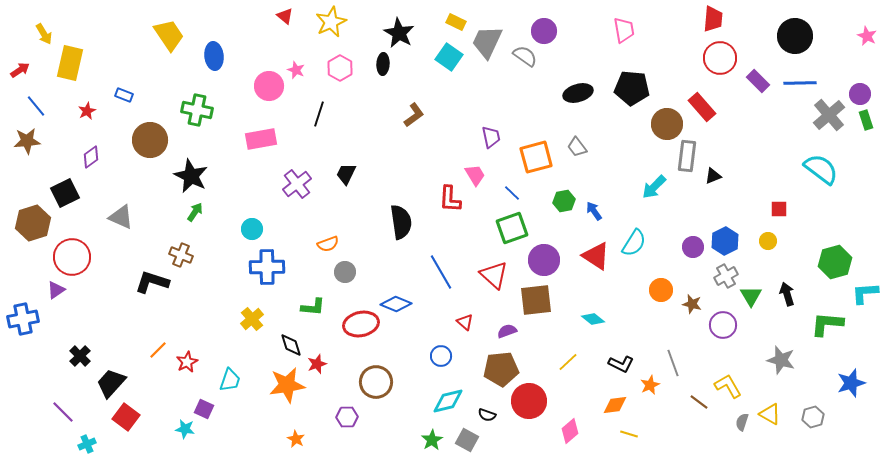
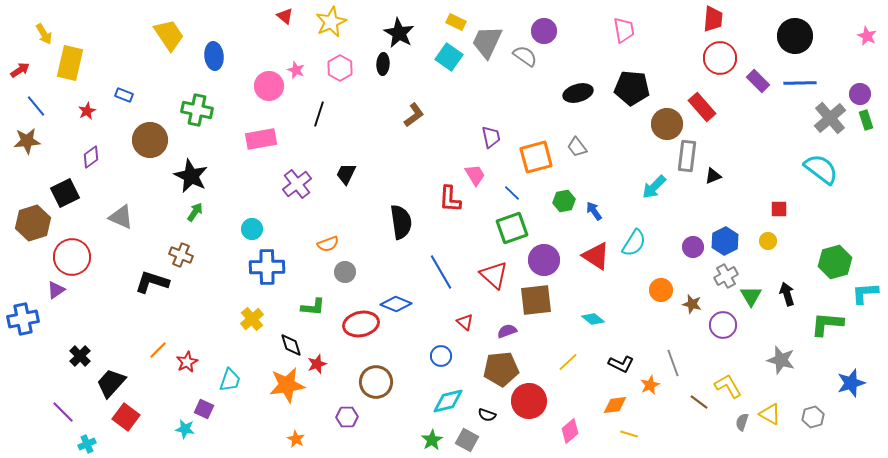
gray cross at (829, 115): moved 1 px right, 3 px down
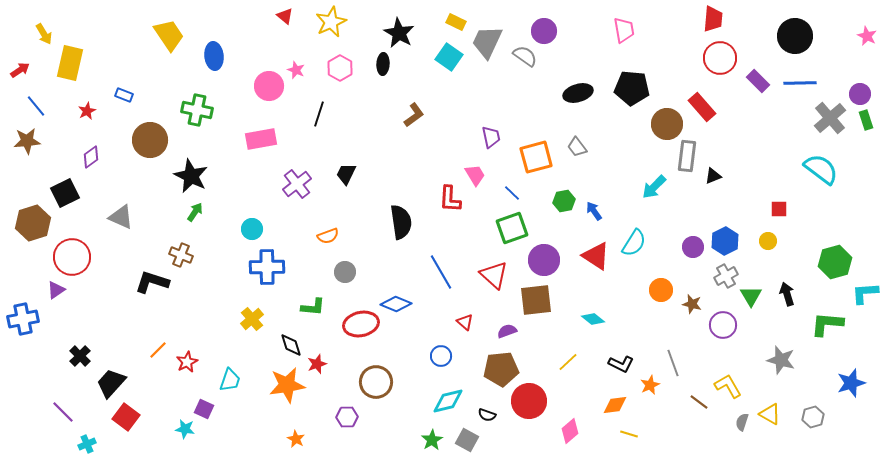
orange semicircle at (328, 244): moved 8 px up
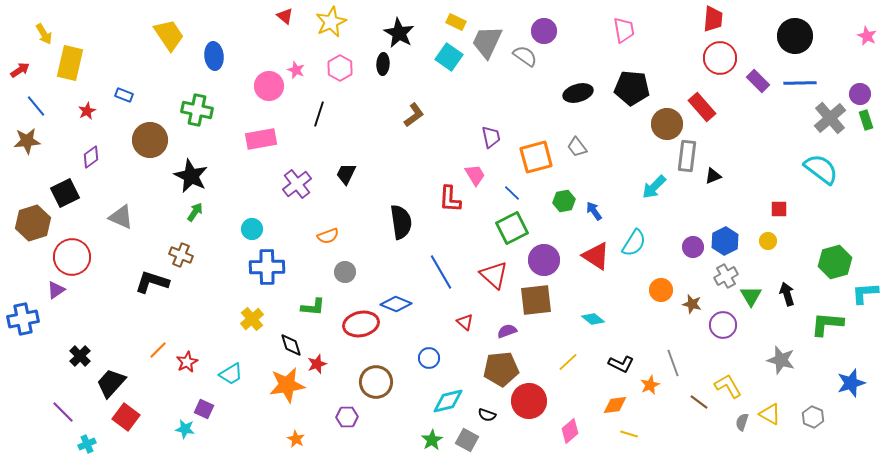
green square at (512, 228): rotated 8 degrees counterclockwise
blue circle at (441, 356): moved 12 px left, 2 px down
cyan trapezoid at (230, 380): moved 1 px right, 6 px up; rotated 40 degrees clockwise
gray hexagon at (813, 417): rotated 20 degrees counterclockwise
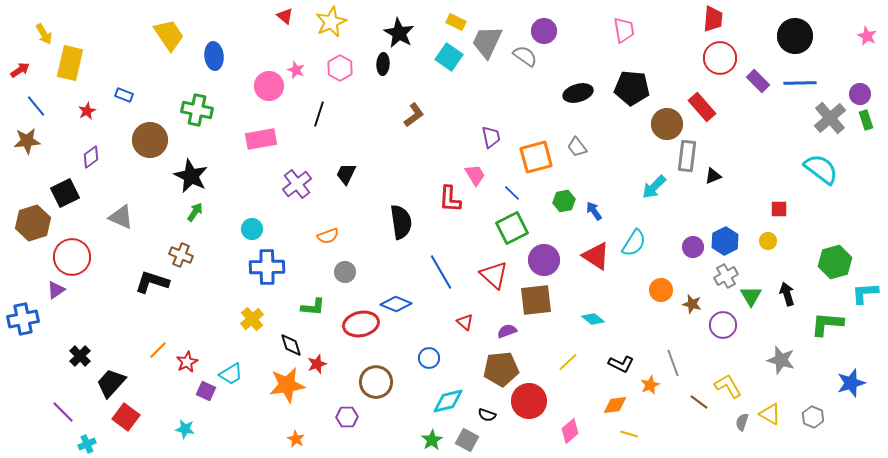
purple square at (204, 409): moved 2 px right, 18 px up
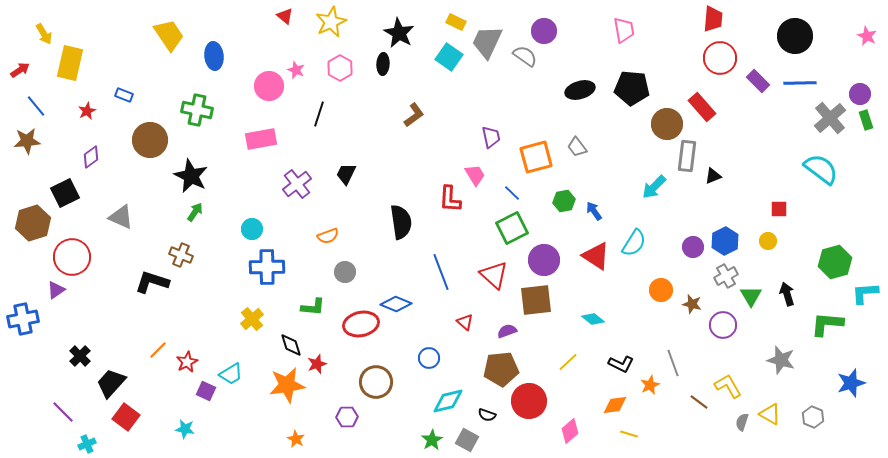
black ellipse at (578, 93): moved 2 px right, 3 px up
blue line at (441, 272): rotated 9 degrees clockwise
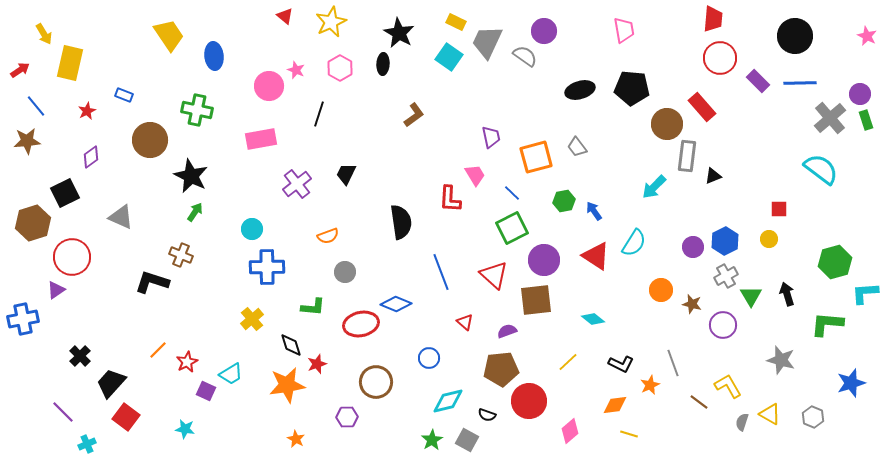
yellow circle at (768, 241): moved 1 px right, 2 px up
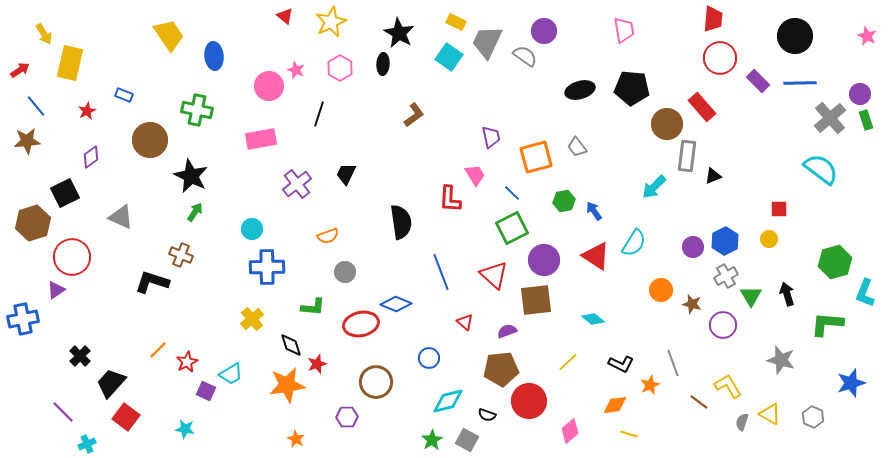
cyan L-shape at (865, 293): rotated 64 degrees counterclockwise
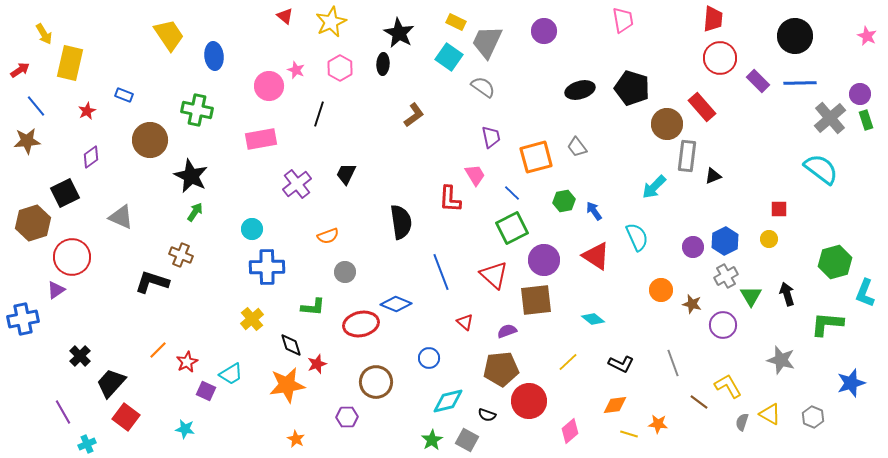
pink trapezoid at (624, 30): moved 1 px left, 10 px up
gray semicircle at (525, 56): moved 42 px left, 31 px down
black pentagon at (632, 88): rotated 12 degrees clockwise
cyan semicircle at (634, 243): moved 3 px right, 6 px up; rotated 56 degrees counterclockwise
orange star at (650, 385): moved 8 px right, 39 px down; rotated 30 degrees clockwise
purple line at (63, 412): rotated 15 degrees clockwise
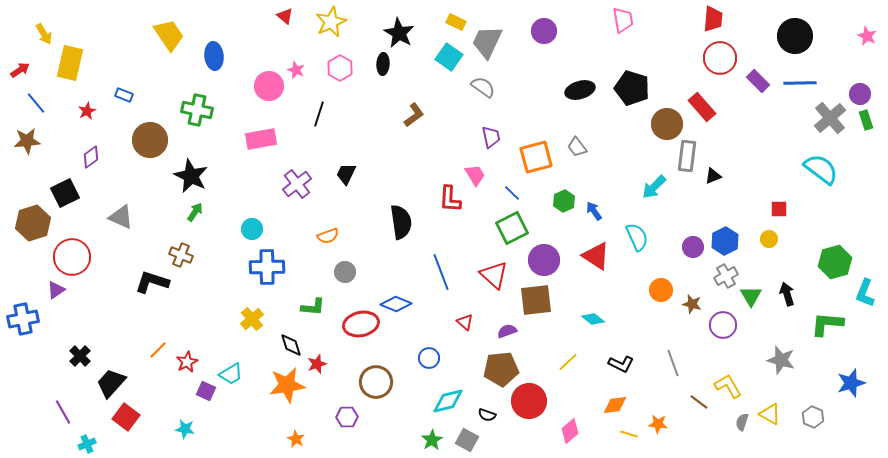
blue line at (36, 106): moved 3 px up
green hexagon at (564, 201): rotated 15 degrees counterclockwise
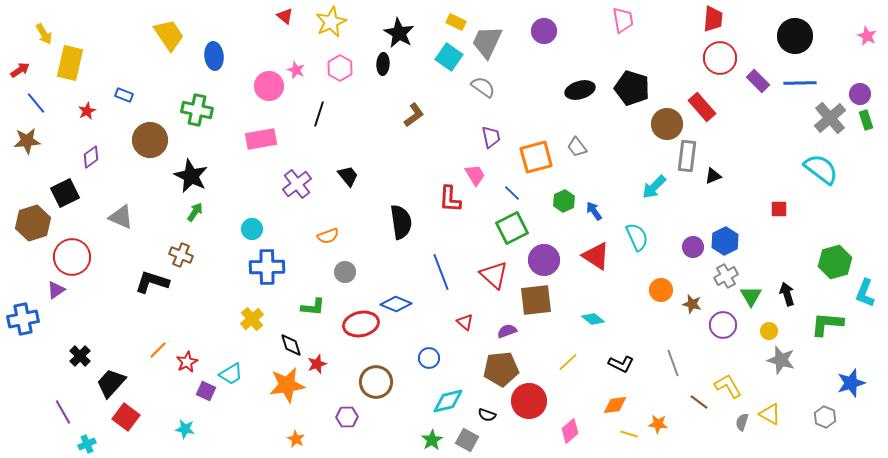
black trapezoid at (346, 174): moved 2 px right, 2 px down; rotated 115 degrees clockwise
yellow circle at (769, 239): moved 92 px down
gray hexagon at (813, 417): moved 12 px right
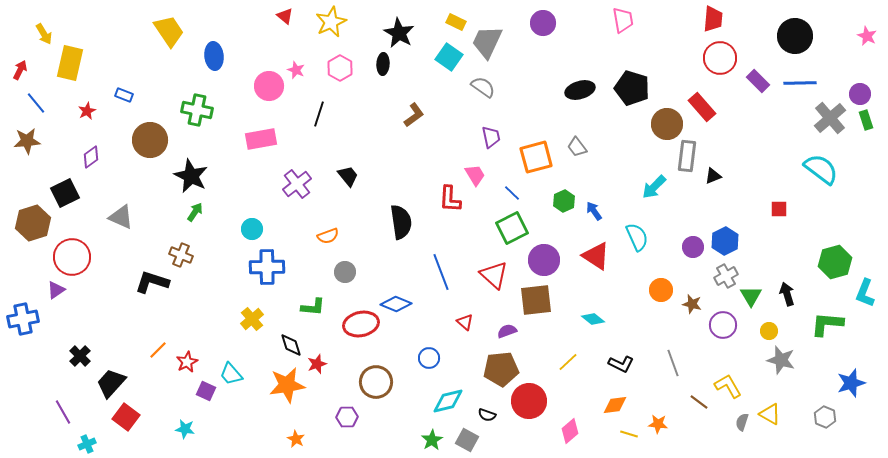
purple circle at (544, 31): moved 1 px left, 8 px up
yellow trapezoid at (169, 35): moved 4 px up
red arrow at (20, 70): rotated 30 degrees counterclockwise
cyan trapezoid at (231, 374): rotated 80 degrees clockwise
